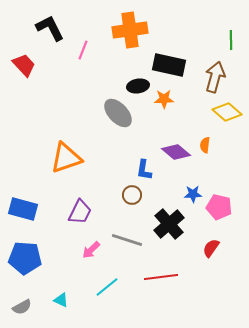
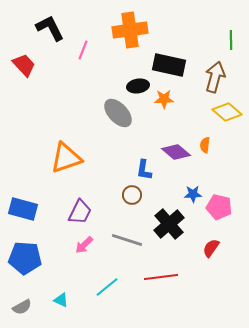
pink arrow: moved 7 px left, 5 px up
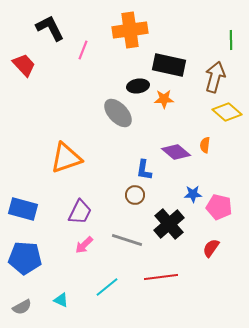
brown circle: moved 3 px right
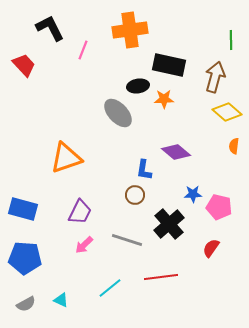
orange semicircle: moved 29 px right, 1 px down
cyan line: moved 3 px right, 1 px down
gray semicircle: moved 4 px right, 3 px up
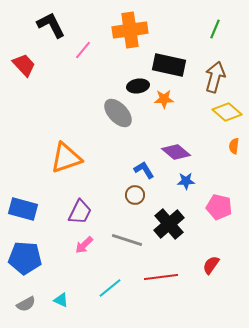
black L-shape: moved 1 px right, 3 px up
green line: moved 16 px left, 11 px up; rotated 24 degrees clockwise
pink line: rotated 18 degrees clockwise
blue L-shape: rotated 140 degrees clockwise
blue star: moved 7 px left, 13 px up
red semicircle: moved 17 px down
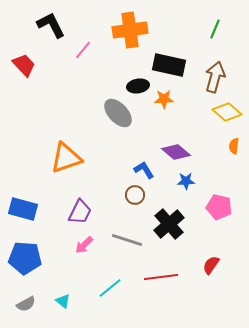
cyan triangle: moved 2 px right, 1 px down; rotated 14 degrees clockwise
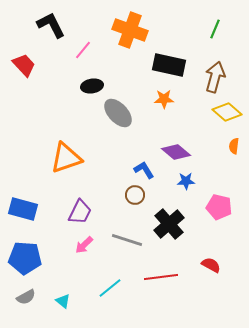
orange cross: rotated 28 degrees clockwise
black ellipse: moved 46 px left
red semicircle: rotated 84 degrees clockwise
gray semicircle: moved 7 px up
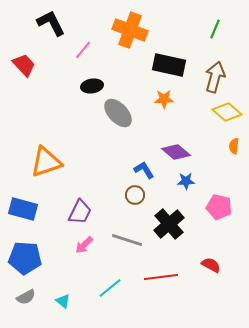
black L-shape: moved 2 px up
orange triangle: moved 20 px left, 4 px down
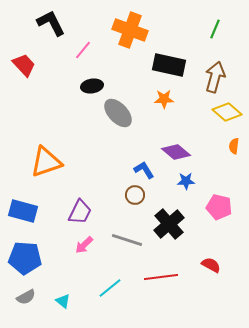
blue rectangle: moved 2 px down
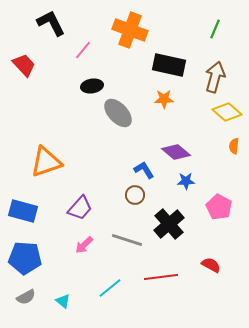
pink pentagon: rotated 15 degrees clockwise
purple trapezoid: moved 4 px up; rotated 16 degrees clockwise
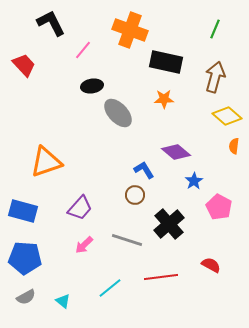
black rectangle: moved 3 px left, 3 px up
yellow diamond: moved 4 px down
blue star: moved 8 px right; rotated 30 degrees counterclockwise
